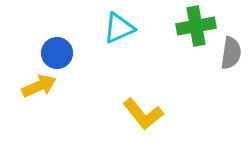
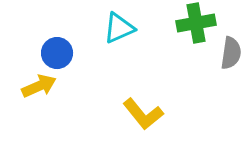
green cross: moved 3 px up
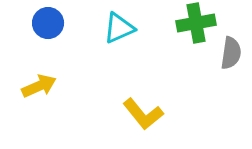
blue circle: moved 9 px left, 30 px up
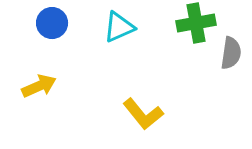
blue circle: moved 4 px right
cyan triangle: moved 1 px up
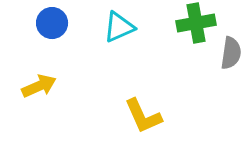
yellow L-shape: moved 2 px down; rotated 15 degrees clockwise
